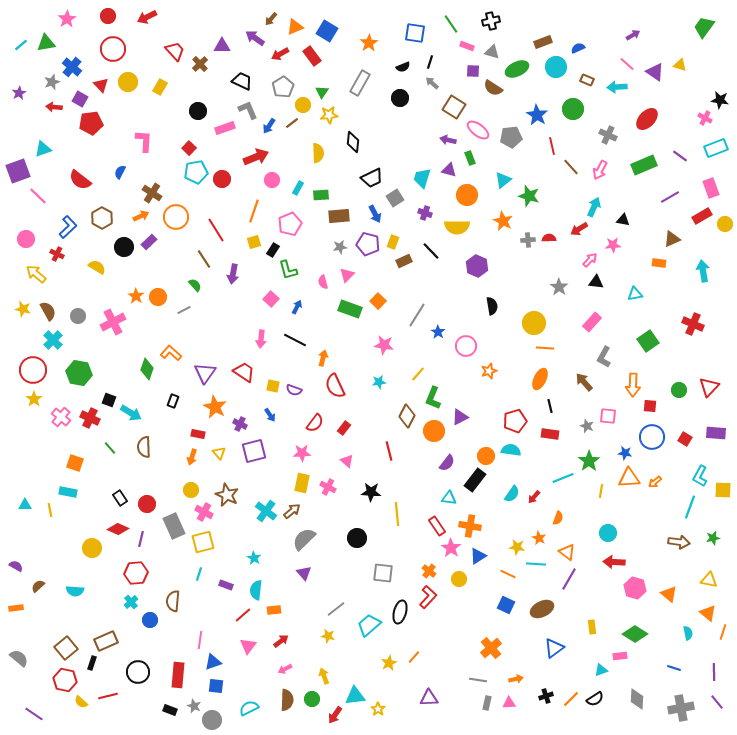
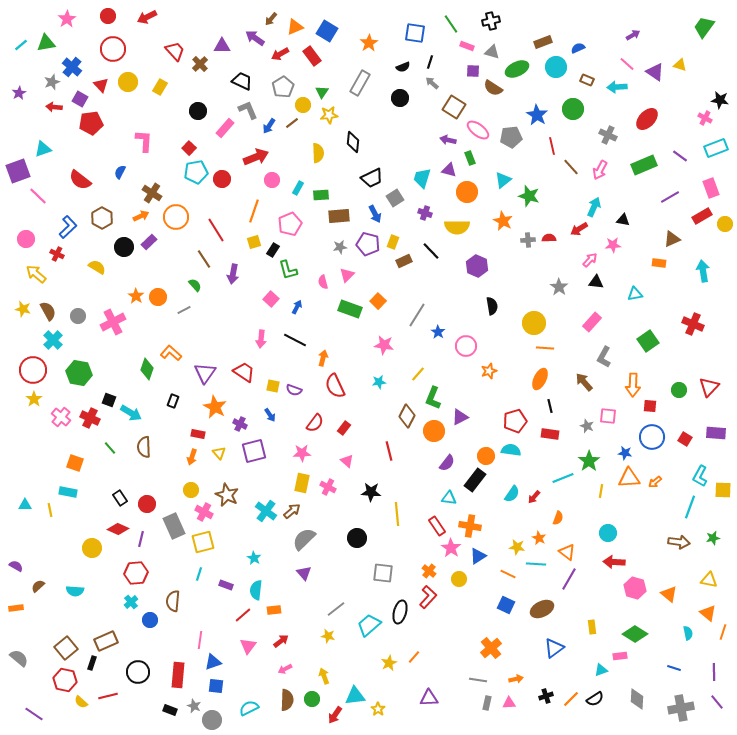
pink rectangle at (225, 128): rotated 30 degrees counterclockwise
orange circle at (467, 195): moved 3 px up
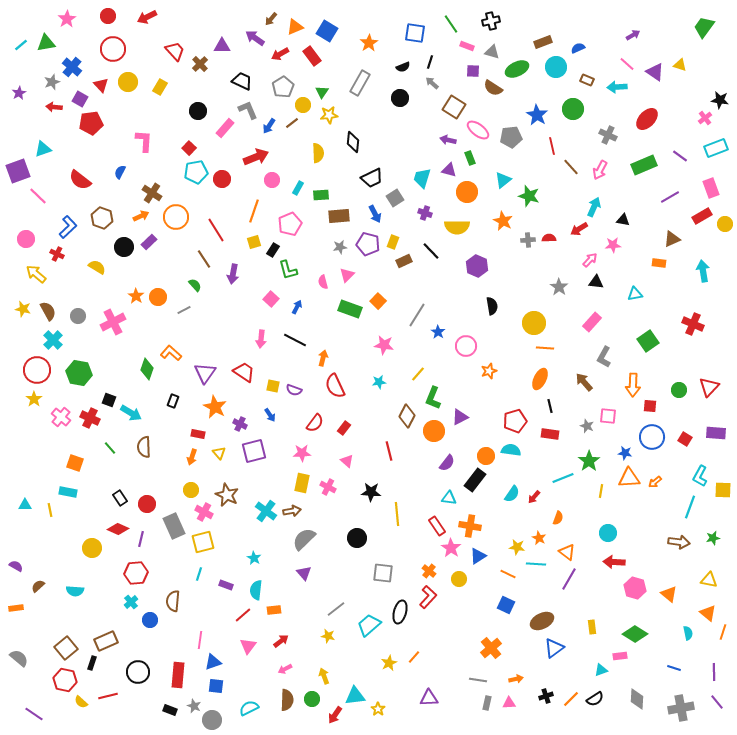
pink cross at (705, 118): rotated 24 degrees clockwise
brown hexagon at (102, 218): rotated 10 degrees counterclockwise
red circle at (33, 370): moved 4 px right
brown arrow at (292, 511): rotated 30 degrees clockwise
brown ellipse at (542, 609): moved 12 px down
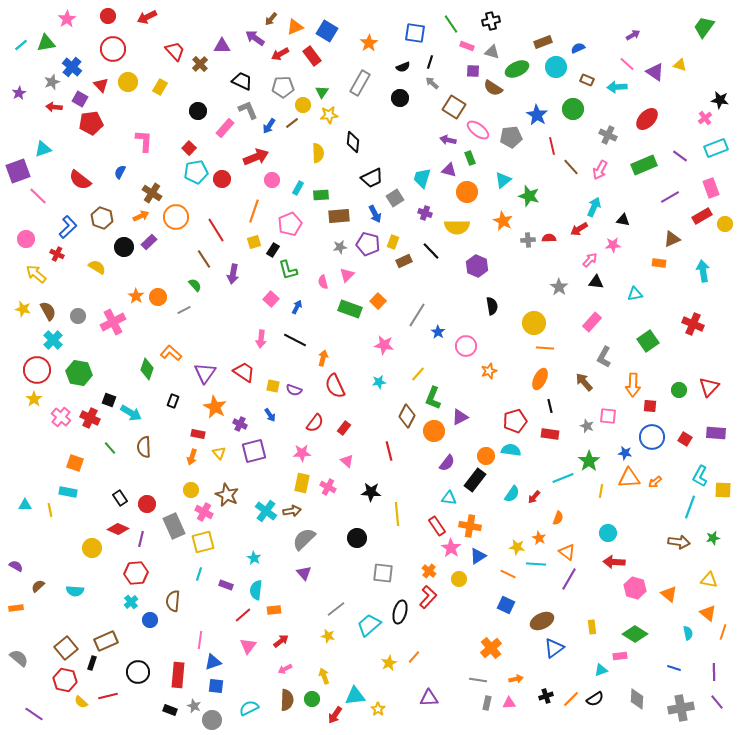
gray pentagon at (283, 87): rotated 30 degrees clockwise
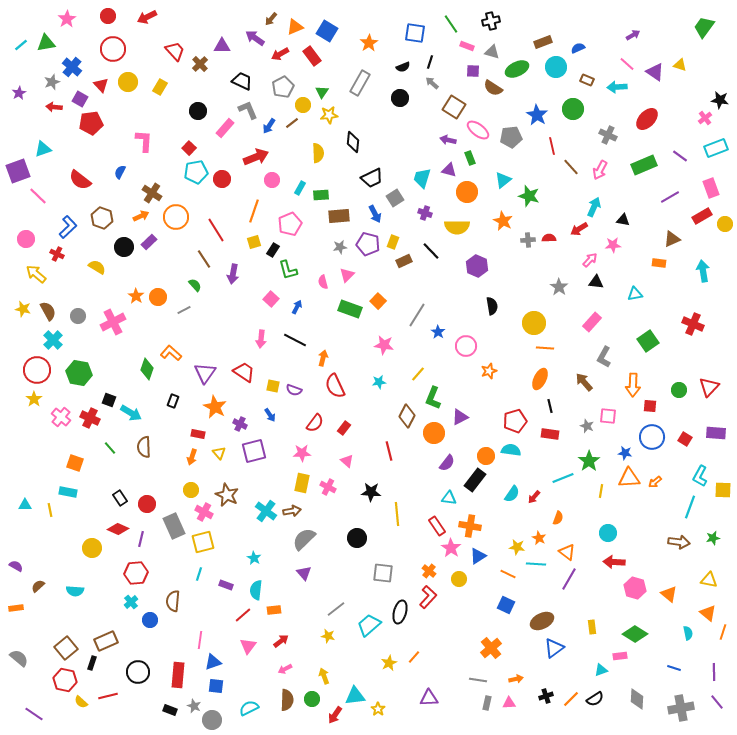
gray pentagon at (283, 87): rotated 25 degrees counterclockwise
cyan rectangle at (298, 188): moved 2 px right
orange circle at (434, 431): moved 2 px down
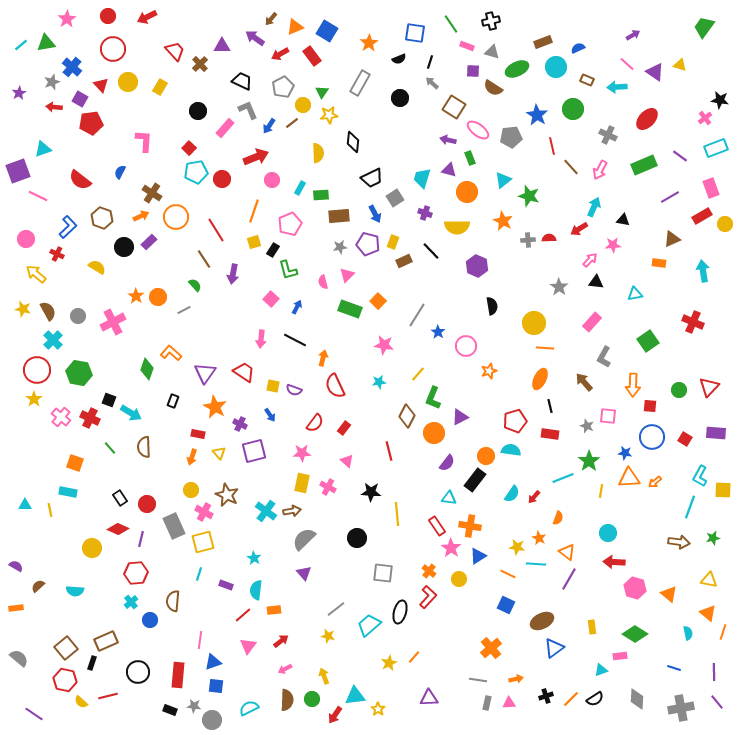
black semicircle at (403, 67): moved 4 px left, 8 px up
pink line at (38, 196): rotated 18 degrees counterclockwise
red cross at (693, 324): moved 2 px up
gray star at (194, 706): rotated 16 degrees counterclockwise
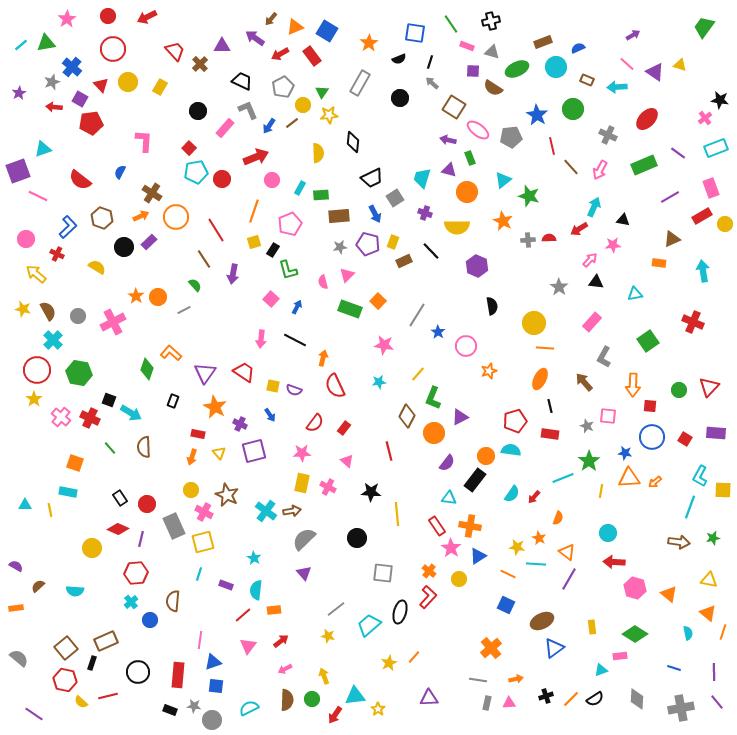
purple line at (680, 156): moved 2 px left, 3 px up
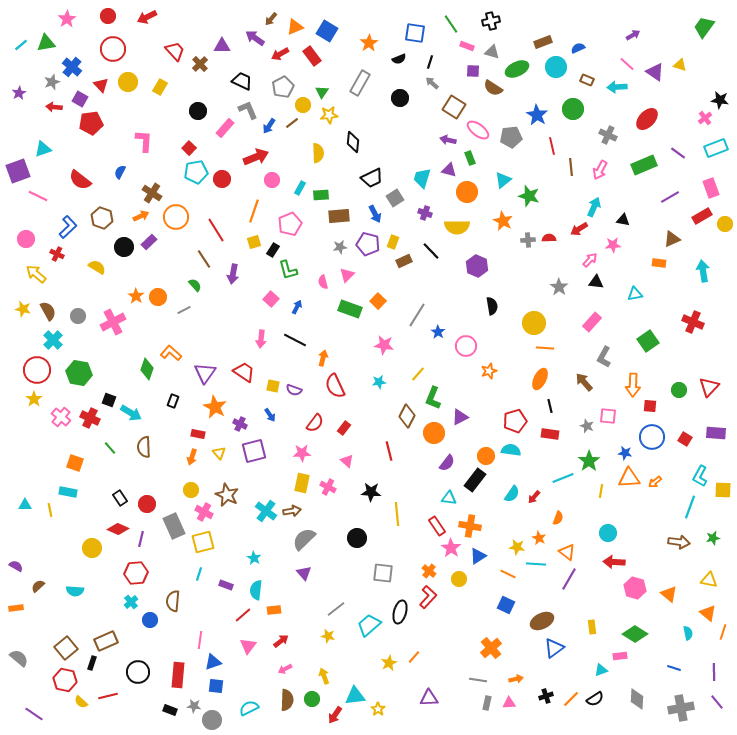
brown line at (571, 167): rotated 36 degrees clockwise
